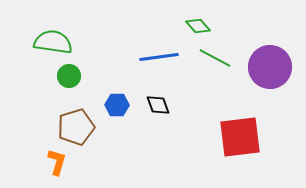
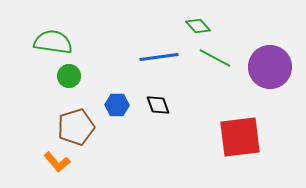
orange L-shape: rotated 124 degrees clockwise
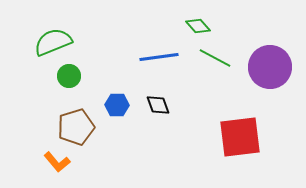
green semicircle: rotated 30 degrees counterclockwise
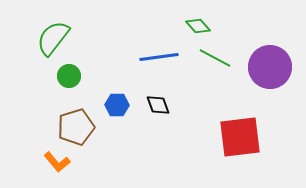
green semicircle: moved 4 px up; rotated 30 degrees counterclockwise
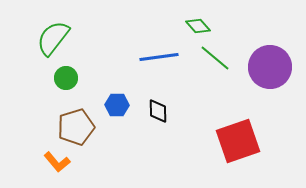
green line: rotated 12 degrees clockwise
green circle: moved 3 px left, 2 px down
black diamond: moved 6 px down; rotated 20 degrees clockwise
red square: moved 2 px left, 4 px down; rotated 12 degrees counterclockwise
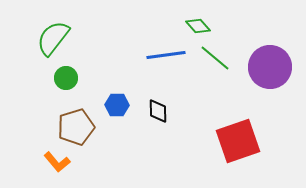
blue line: moved 7 px right, 2 px up
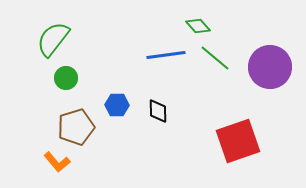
green semicircle: moved 1 px down
